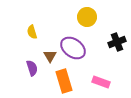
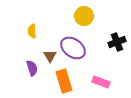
yellow circle: moved 3 px left, 1 px up
yellow semicircle: moved 1 px up; rotated 16 degrees clockwise
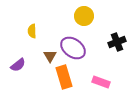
purple semicircle: moved 14 px left, 3 px up; rotated 70 degrees clockwise
orange rectangle: moved 4 px up
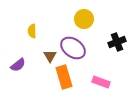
yellow circle: moved 3 px down
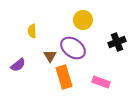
yellow circle: moved 1 px left, 1 px down
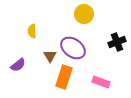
yellow circle: moved 1 px right, 6 px up
orange rectangle: rotated 35 degrees clockwise
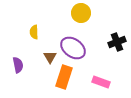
yellow circle: moved 3 px left, 1 px up
yellow semicircle: moved 2 px right, 1 px down
brown triangle: moved 1 px down
purple semicircle: rotated 63 degrees counterclockwise
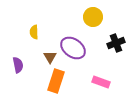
yellow circle: moved 12 px right, 4 px down
black cross: moved 1 px left, 1 px down
orange rectangle: moved 8 px left, 4 px down
